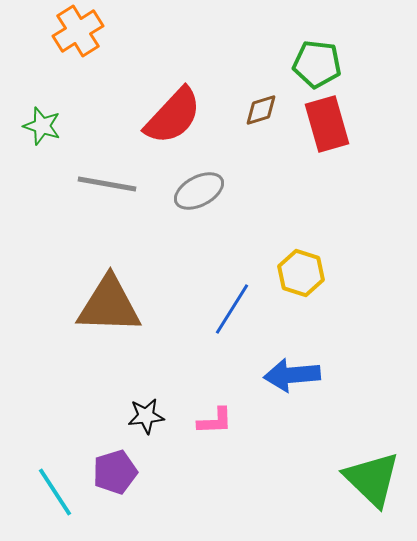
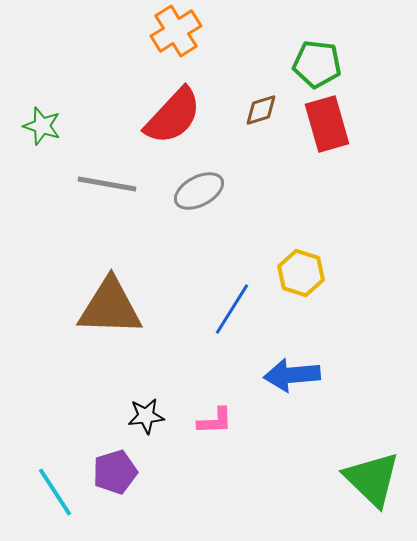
orange cross: moved 98 px right
brown triangle: moved 1 px right, 2 px down
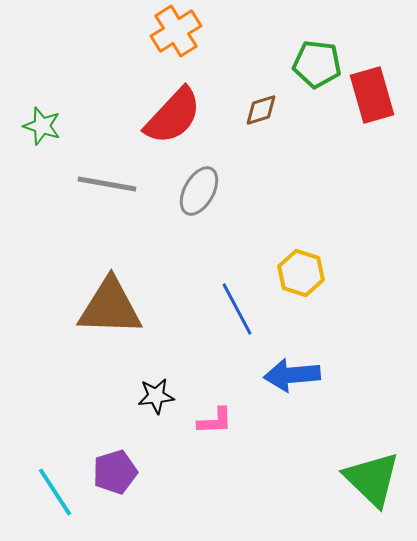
red rectangle: moved 45 px right, 29 px up
gray ellipse: rotated 33 degrees counterclockwise
blue line: moved 5 px right; rotated 60 degrees counterclockwise
black star: moved 10 px right, 20 px up
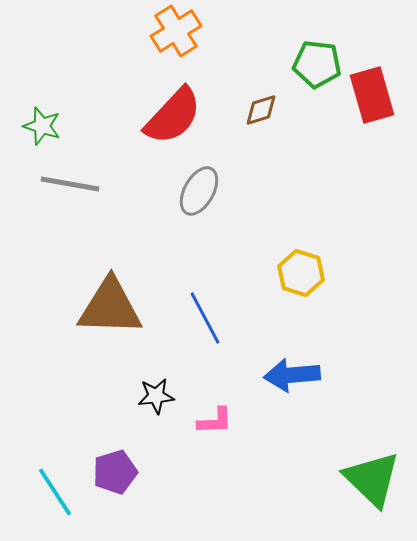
gray line: moved 37 px left
blue line: moved 32 px left, 9 px down
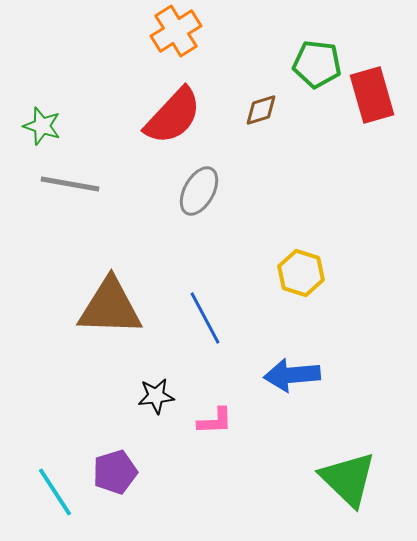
green triangle: moved 24 px left
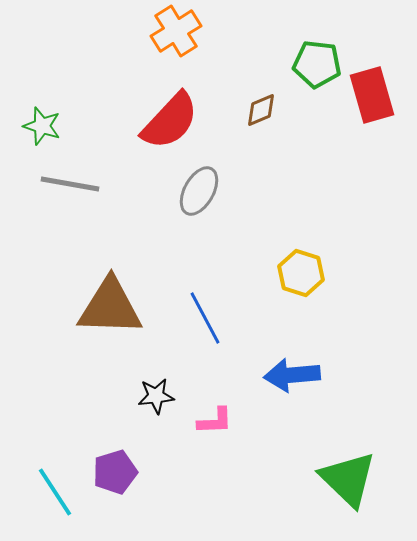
brown diamond: rotated 6 degrees counterclockwise
red semicircle: moved 3 px left, 5 px down
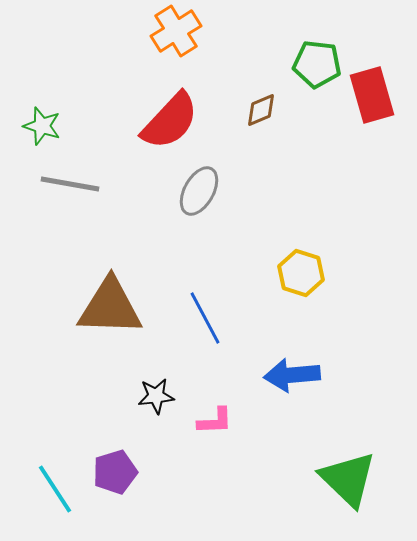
cyan line: moved 3 px up
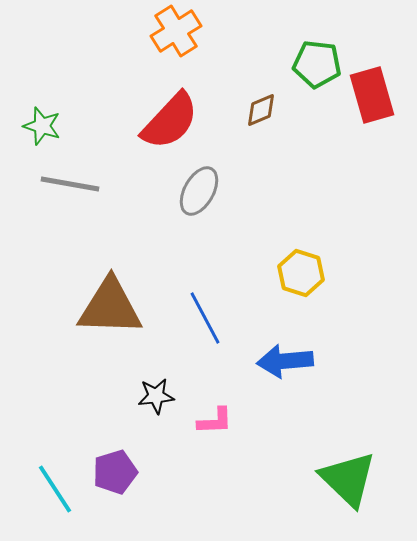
blue arrow: moved 7 px left, 14 px up
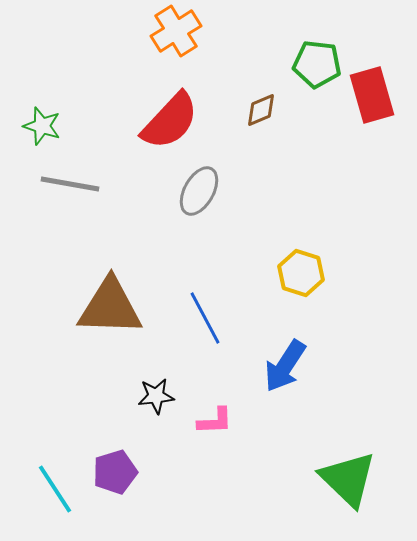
blue arrow: moved 5 px down; rotated 52 degrees counterclockwise
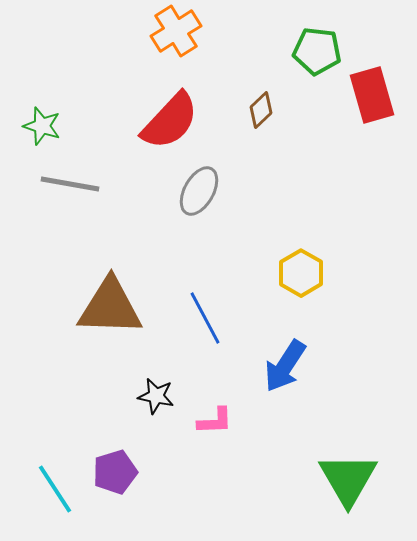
green pentagon: moved 13 px up
brown diamond: rotated 21 degrees counterclockwise
yellow hexagon: rotated 12 degrees clockwise
black star: rotated 18 degrees clockwise
green triangle: rotated 16 degrees clockwise
